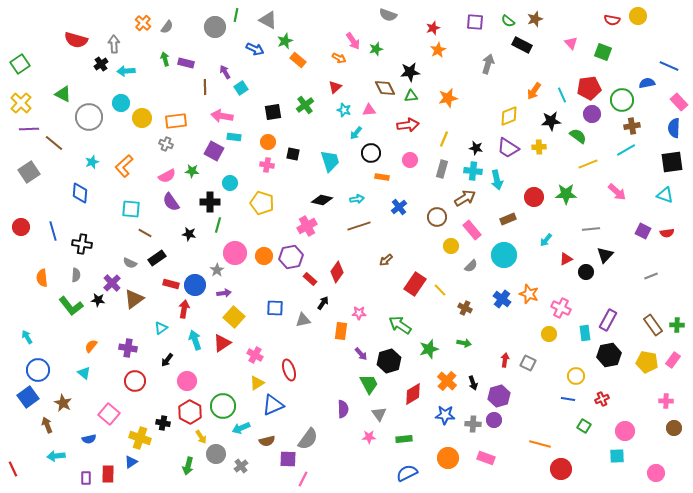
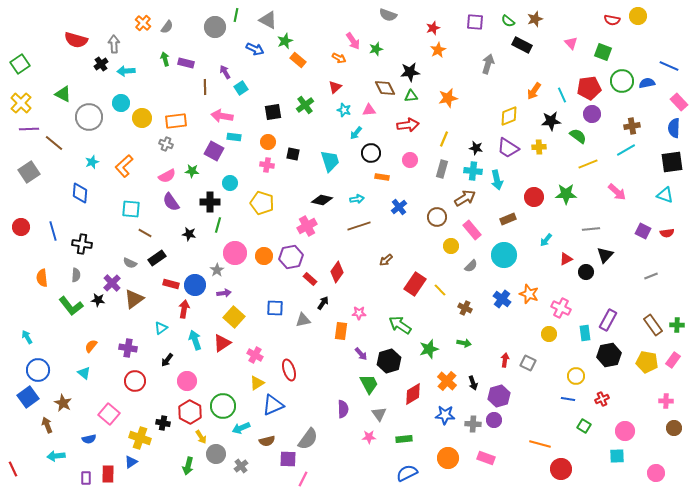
green circle at (622, 100): moved 19 px up
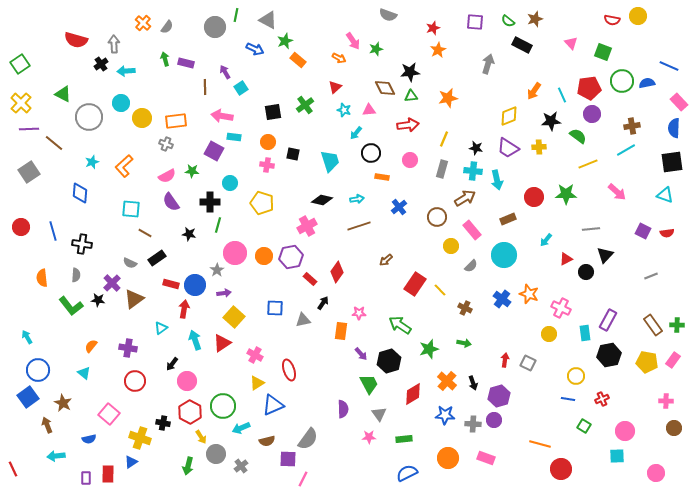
black arrow at (167, 360): moved 5 px right, 4 px down
